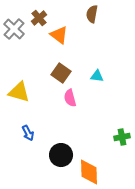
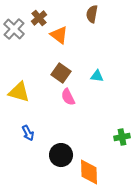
pink semicircle: moved 2 px left, 1 px up; rotated 12 degrees counterclockwise
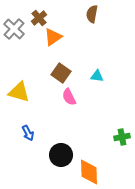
orange triangle: moved 6 px left, 2 px down; rotated 48 degrees clockwise
pink semicircle: moved 1 px right
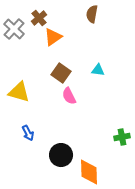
cyan triangle: moved 1 px right, 6 px up
pink semicircle: moved 1 px up
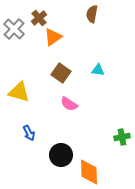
pink semicircle: moved 8 px down; rotated 30 degrees counterclockwise
blue arrow: moved 1 px right
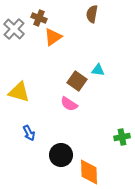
brown cross: rotated 28 degrees counterclockwise
brown square: moved 16 px right, 8 px down
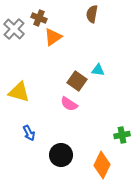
green cross: moved 2 px up
orange diamond: moved 13 px right, 7 px up; rotated 28 degrees clockwise
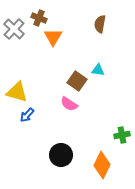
brown semicircle: moved 8 px right, 10 px down
orange triangle: rotated 24 degrees counterclockwise
yellow triangle: moved 2 px left
blue arrow: moved 2 px left, 18 px up; rotated 70 degrees clockwise
